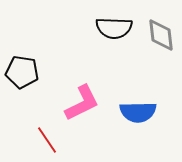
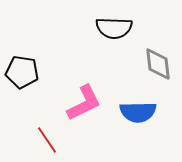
gray diamond: moved 3 px left, 29 px down
pink L-shape: moved 2 px right
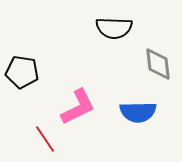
pink L-shape: moved 6 px left, 4 px down
red line: moved 2 px left, 1 px up
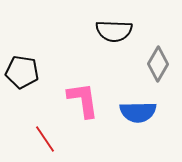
black semicircle: moved 3 px down
gray diamond: rotated 36 degrees clockwise
pink L-shape: moved 5 px right, 7 px up; rotated 72 degrees counterclockwise
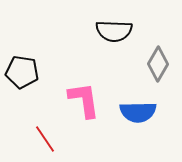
pink L-shape: moved 1 px right
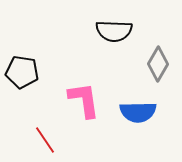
red line: moved 1 px down
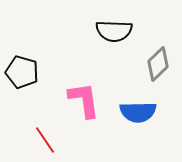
gray diamond: rotated 16 degrees clockwise
black pentagon: rotated 8 degrees clockwise
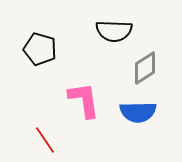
gray diamond: moved 13 px left, 4 px down; rotated 12 degrees clockwise
black pentagon: moved 18 px right, 23 px up
